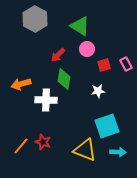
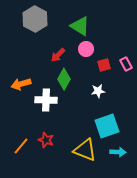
pink circle: moved 1 px left
green diamond: rotated 20 degrees clockwise
red star: moved 3 px right, 2 px up
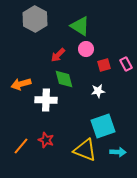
green diamond: rotated 45 degrees counterclockwise
cyan square: moved 4 px left
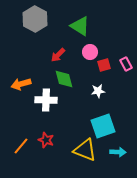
pink circle: moved 4 px right, 3 px down
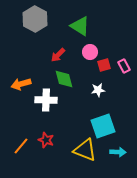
pink rectangle: moved 2 px left, 2 px down
white star: moved 1 px up
